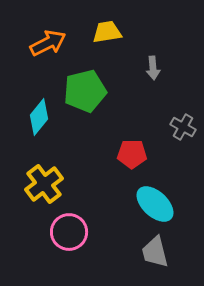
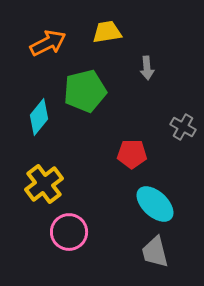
gray arrow: moved 6 px left
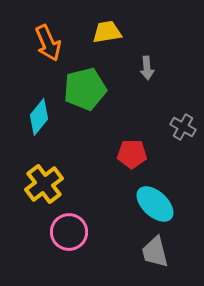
orange arrow: rotated 93 degrees clockwise
green pentagon: moved 2 px up
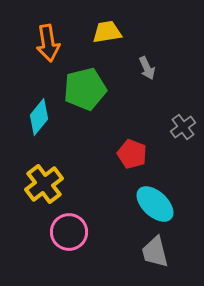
orange arrow: rotated 15 degrees clockwise
gray arrow: rotated 20 degrees counterclockwise
gray cross: rotated 25 degrees clockwise
red pentagon: rotated 20 degrees clockwise
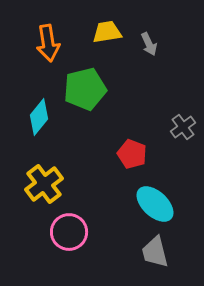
gray arrow: moved 2 px right, 24 px up
